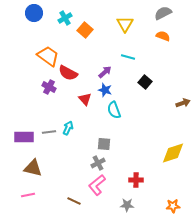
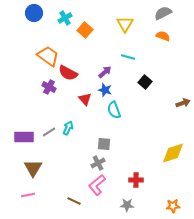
gray line: rotated 24 degrees counterclockwise
brown triangle: rotated 48 degrees clockwise
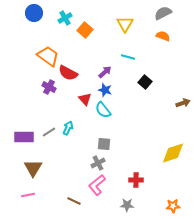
cyan semicircle: moved 11 px left; rotated 18 degrees counterclockwise
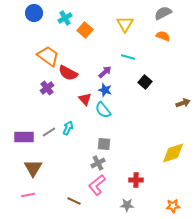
purple cross: moved 2 px left, 1 px down; rotated 24 degrees clockwise
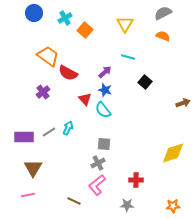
purple cross: moved 4 px left, 4 px down
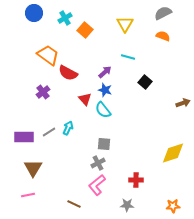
orange trapezoid: moved 1 px up
brown line: moved 3 px down
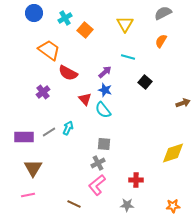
orange semicircle: moved 2 px left, 5 px down; rotated 80 degrees counterclockwise
orange trapezoid: moved 1 px right, 5 px up
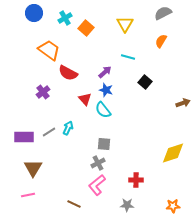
orange square: moved 1 px right, 2 px up
blue star: moved 1 px right
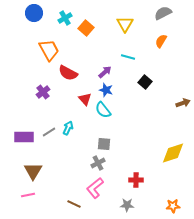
orange trapezoid: rotated 25 degrees clockwise
brown triangle: moved 3 px down
pink L-shape: moved 2 px left, 3 px down
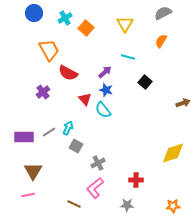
gray square: moved 28 px left, 2 px down; rotated 24 degrees clockwise
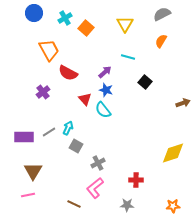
gray semicircle: moved 1 px left, 1 px down
